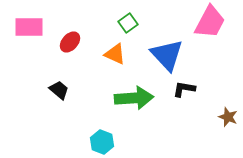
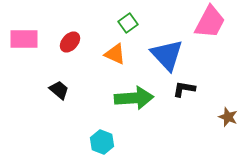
pink rectangle: moved 5 px left, 12 px down
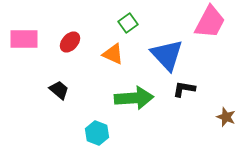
orange triangle: moved 2 px left
brown star: moved 2 px left
cyan hexagon: moved 5 px left, 9 px up
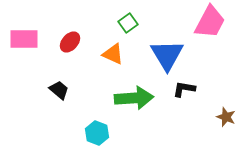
blue triangle: rotated 12 degrees clockwise
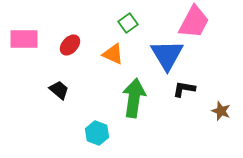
pink trapezoid: moved 16 px left
red ellipse: moved 3 px down
green arrow: rotated 78 degrees counterclockwise
brown star: moved 5 px left, 6 px up
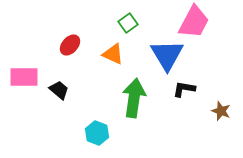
pink rectangle: moved 38 px down
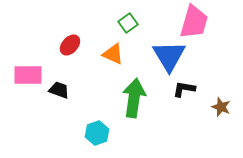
pink trapezoid: rotated 12 degrees counterclockwise
blue triangle: moved 2 px right, 1 px down
pink rectangle: moved 4 px right, 2 px up
black trapezoid: rotated 20 degrees counterclockwise
brown star: moved 4 px up
cyan hexagon: rotated 20 degrees clockwise
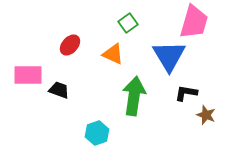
black L-shape: moved 2 px right, 4 px down
green arrow: moved 2 px up
brown star: moved 15 px left, 8 px down
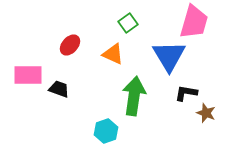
black trapezoid: moved 1 px up
brown star: moved 2 px up
cyan hexagon: moved 9 px right, 2 px up
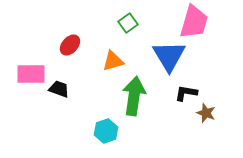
orange triangle: moved 7 px down; rotated 40 degrees counterclockwise
pink rectangle: moved 3 px right, 1 px up
